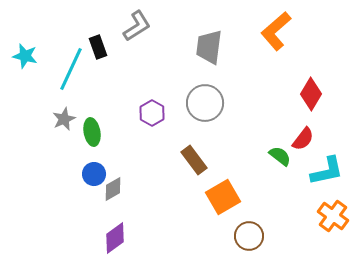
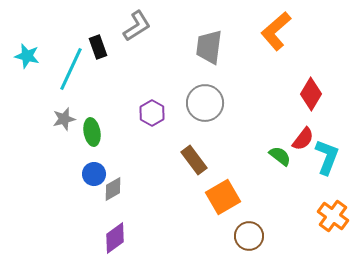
cyan star: moved 2 px right
gray star: rotated 10 degrees clockwise
cyan L-shape: moved 14 px up; rotated 57 degrees counterclockwise
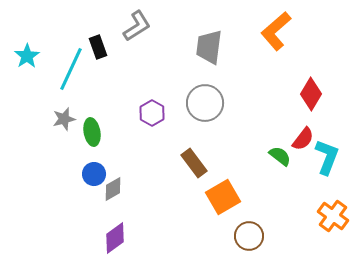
cyan star: rotated 25 degrees clockwise
brown rectangle: moved 3 px down
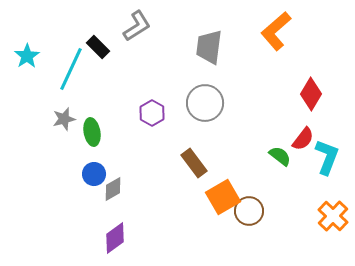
black rectangle: rotated 25 degrees counterclockwise
orange cross: rotated 8 degrees clockwise
brown circle: moved 25 px up
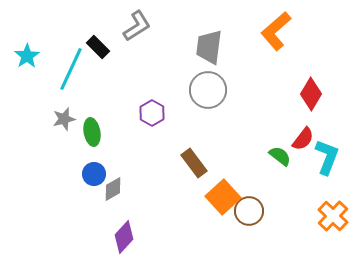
gray circle: moved 3 px right, 13 px up
orange square: rotated 12 degrees counterclockwise
purple diamond: moved 9 px right, 1 px up; rotated 12 degrees counterclockwise
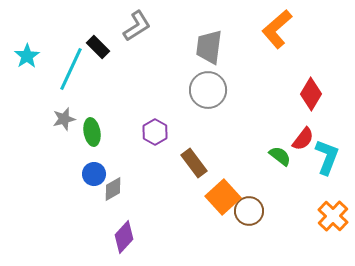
orange L-shape: moved 1 px right, 2 px up
purple hexagon: moved 3 px right, 19 px down
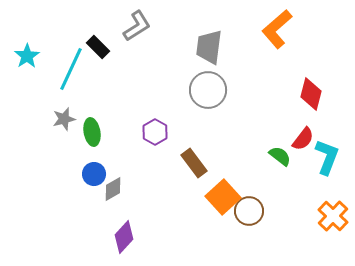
red diamond: rotated 16 degrees counterclockwise
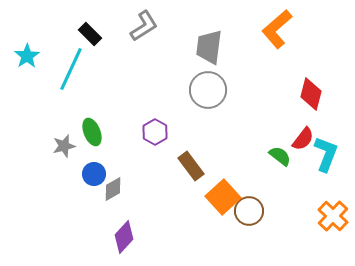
gray L-shape: moved 7 px right
black rectangle: moved 8 px left, 13 px up
gray star: moved 27 px down
green ellipse: rotated 12 degrees counterclockwise
cyan L-shape: moved 1 px left, 3 px up
brown rectangle: moved 3 px left, 3 px down
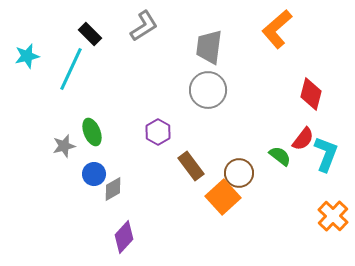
cyan star: rotated 20 degrees clockwise
purple hexagon: moved 3 px right
brown circle: moved 10 px left, 38 px up
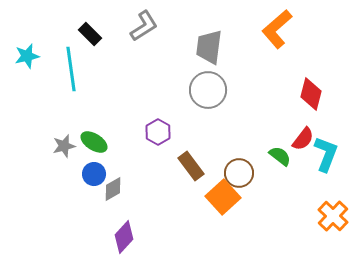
cyan line: rotated 33 degrees counterclockwise
green ellipse: moved 2 px right, 10 px down; rotated 36 degrees counterclockwise
